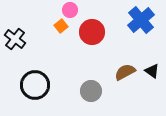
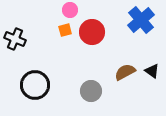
orange square: moved 4 px right, 4 px down; rotated 24 degrees clockwise
black cross: rotated 15 degrees counterclockwise
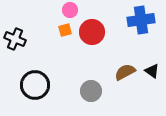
blue cross: rotated 32 degrees clockwise
